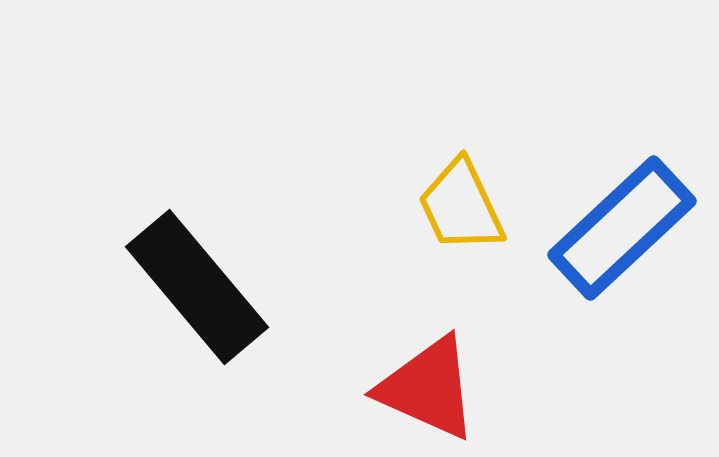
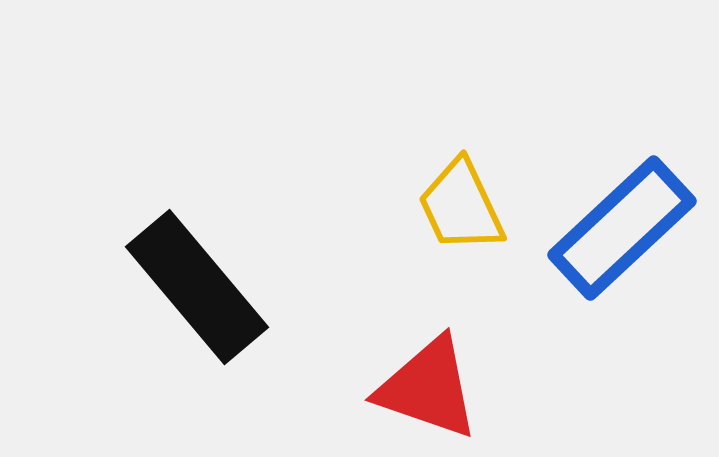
red triangle: rotated 5 degrees counterclockwise
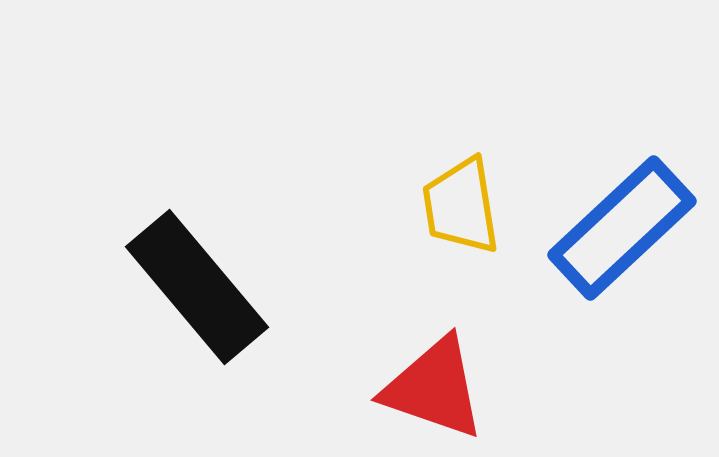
yellow trapezoid: rotated 16 degrees clockwise
red triangle: moved 6 px right
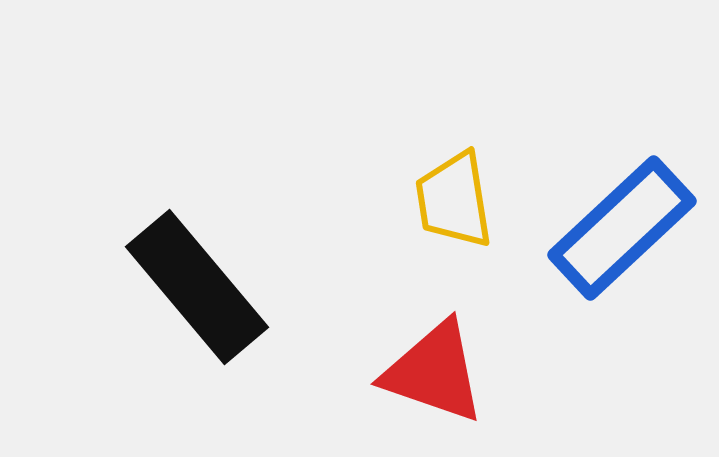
yellow trapezoid: moved 7 px left, 6 px up
red triangle: moved 16 px up
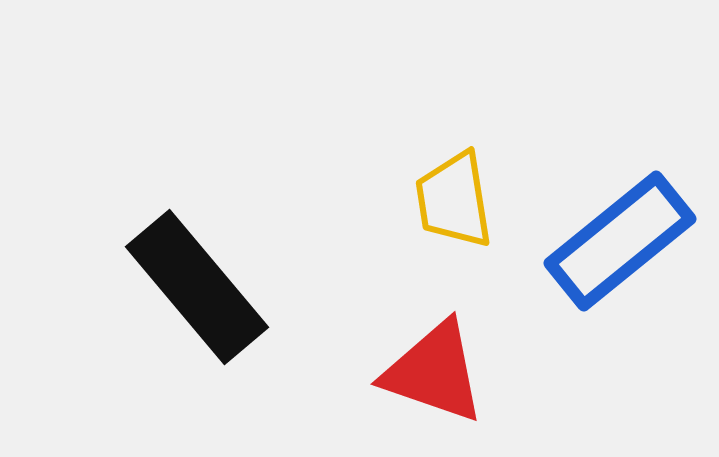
blue rectangle: moved 2 px left, 13 px down; rotated 4 degrees clockwise
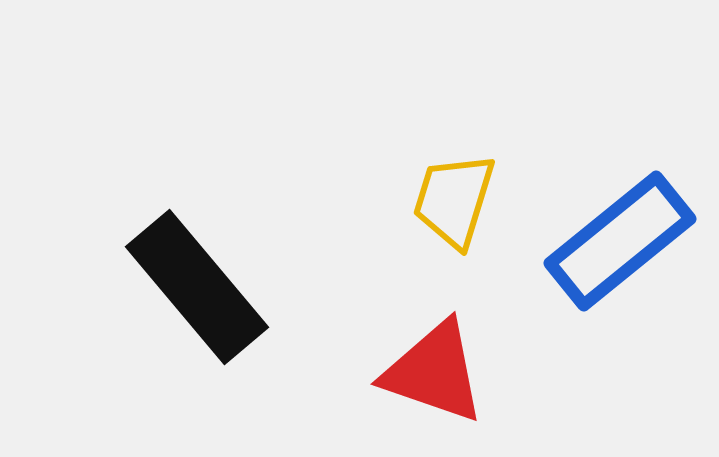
yellow trapezoid: rotated 26 degrees clockwise
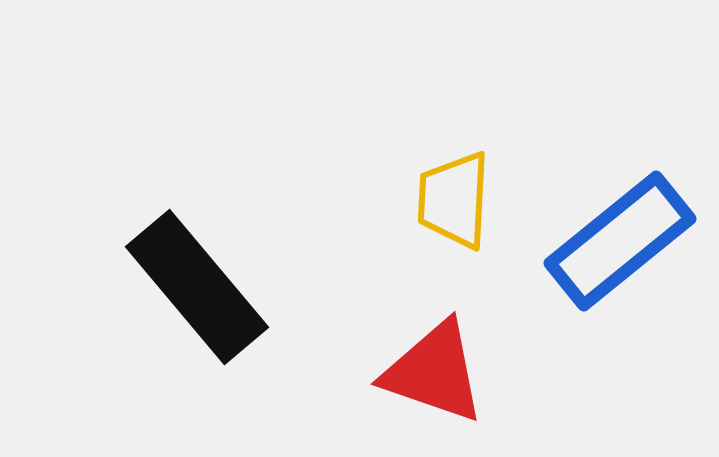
yellow trapezoid: rotated 14 degrees counterclockwise
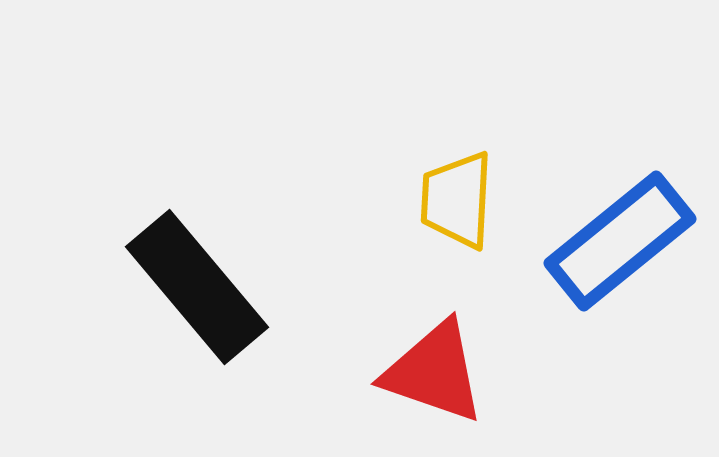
yellow trapezoid: moved 3 px right
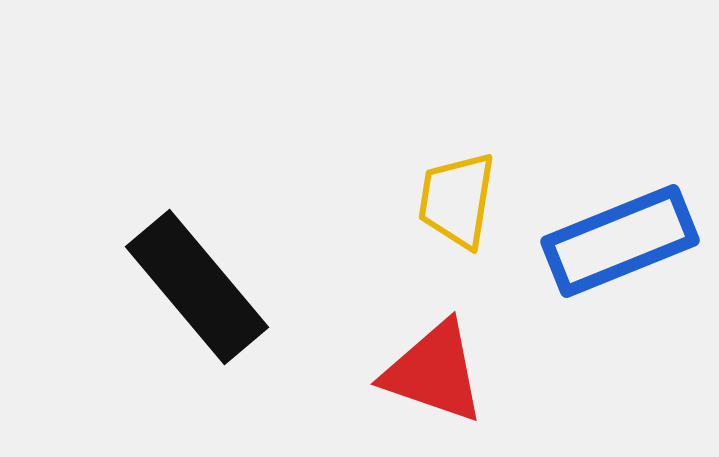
yellow trapezoid: rotated 6 degrees clockwise
blue rectangle: rotated 17 degrees clockwise
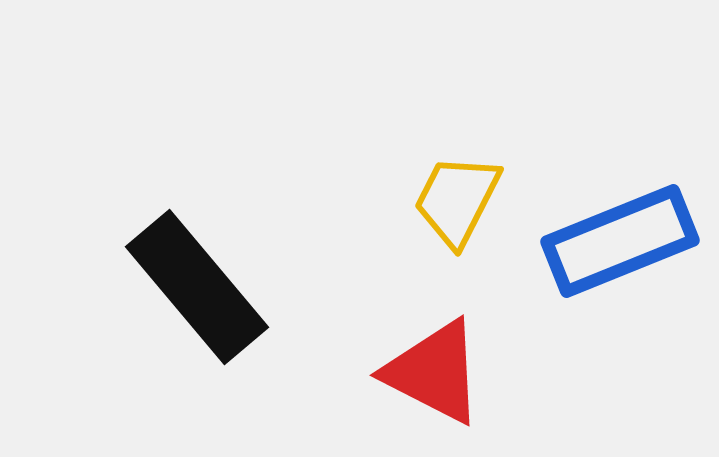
yellow trapezoid: rotated 18 degrees clockwise
red triangle: rotated 8 degrees clockwise
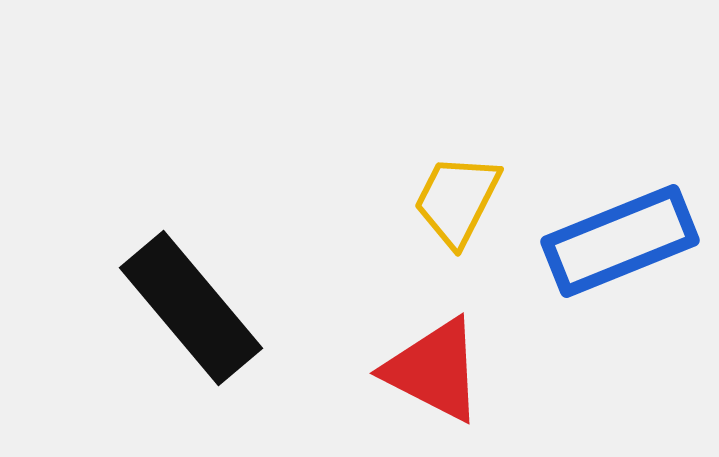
black rectangle: moved 6 px left, 21 px down
red triangle: moved 2 px up
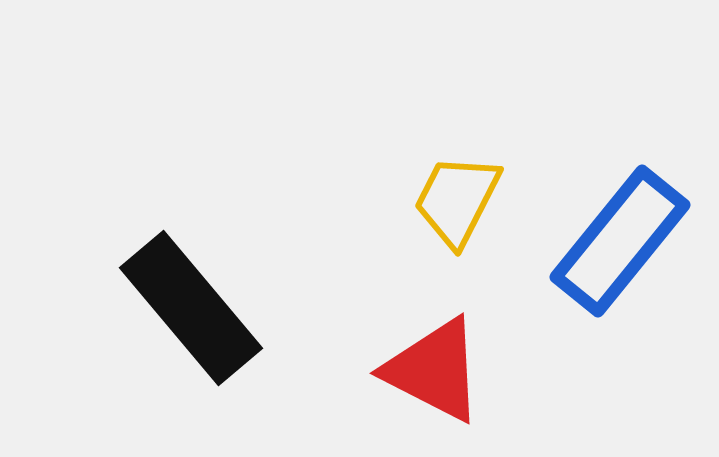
blue rectangle: rotated 29 degrees counterclockwise
